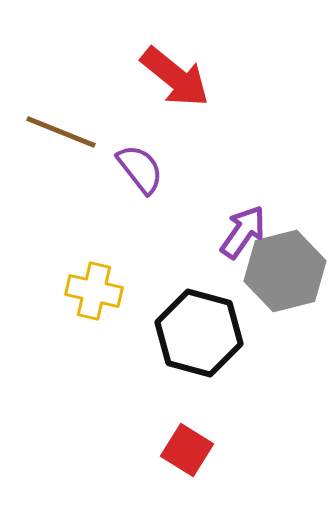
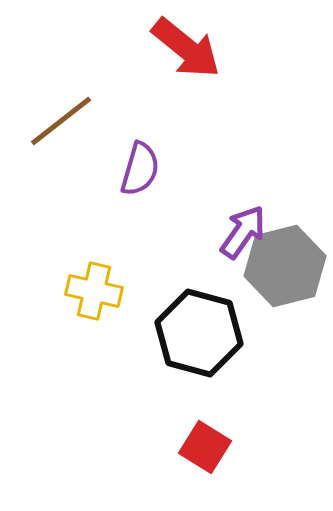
red arrow: moved 11 px right, 29 px up
brown line: moved 11 px up; rotated 60 degrees counterclockwise
purple semicircle: rotated 54 degrees clockwise
gray hexagon: moved 5 px up
red square: moved 18 px right, 3 px up
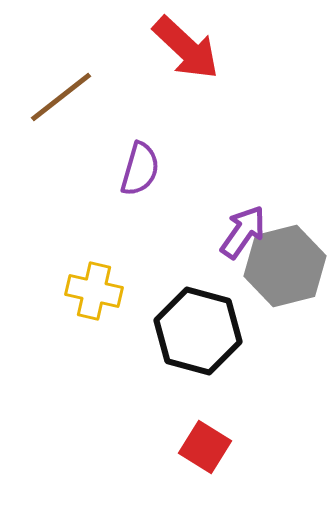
red arrow: rotated 4 degrees clockwise
brown line: moved 24 px up
black hexagon: moved 1 px left, 2 px up
